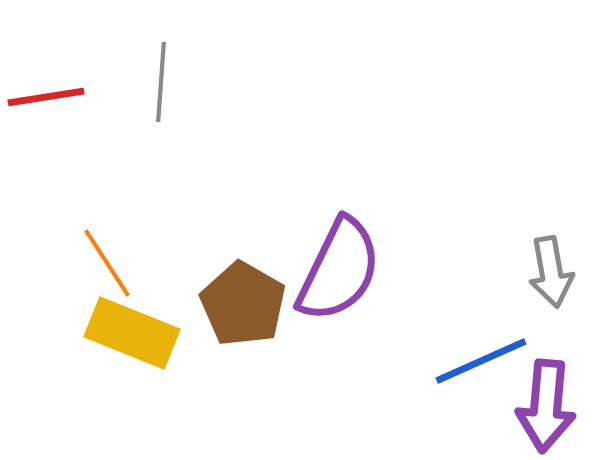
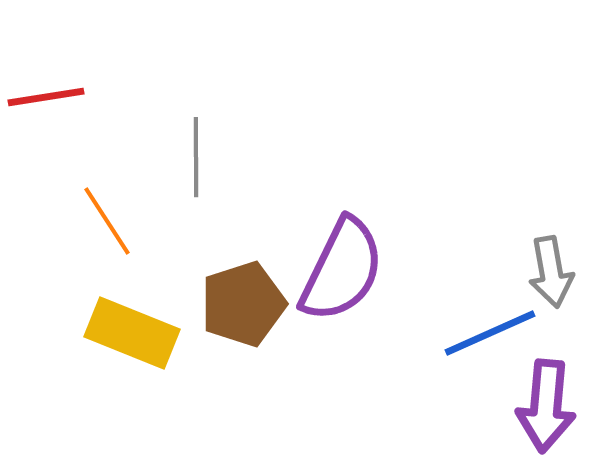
gray line: moved 35 px right, 75 px down; rotated 4 degrees counterclockwise
orange line: moved 42 px up
purple semicircle: moved 3 px right
brown pentagon: rotated 24 degrees clockwise
blue line: moved 9 px right, 28 px up
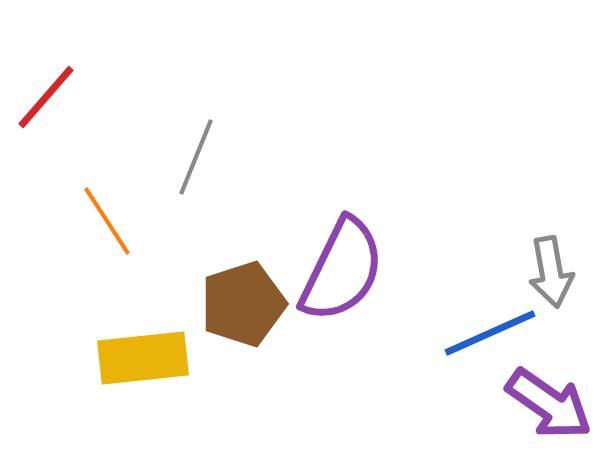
red line: rotated 40 degrees counterclockwise
gray line: rotated 22 degrees clockwise
yellow rectangle: moved 11 px right, 25 px down; rotated 28 degrees counterclockwise
purple arrow: moved 3 px right, 2 px up; rotated 60 degrees counterclockwise
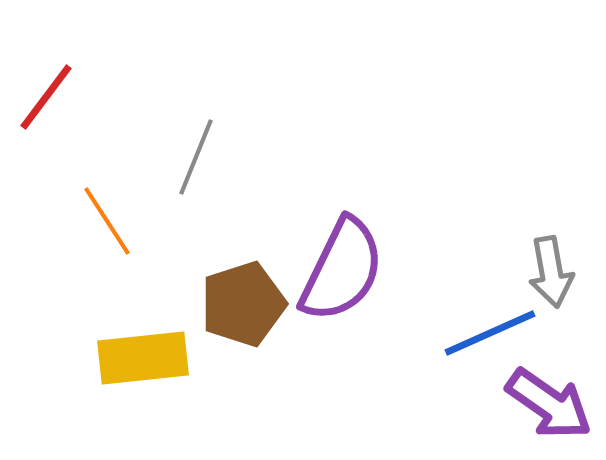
red line: rotated 4 degrees counterclockwise
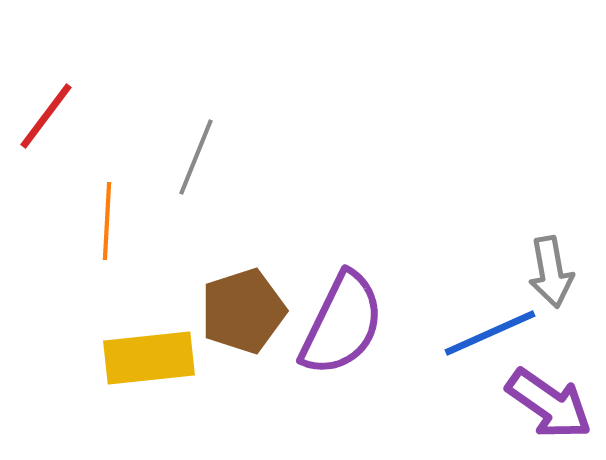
red line: moved 19 px down
orange line: rotated 36 degrees clockwise
purple semicircle: moved 54 px down
brown pentagon: moved 7 px down
yellow rectangle: moved 6 px right
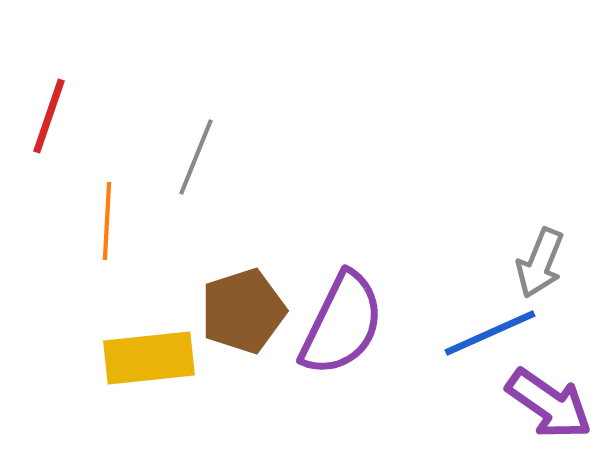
red line: moved 3 px right; rotated 18 degrees counterclockwise
gray arrow: moved 11 px left, 9 px up; rotated 32 degrees clockwise
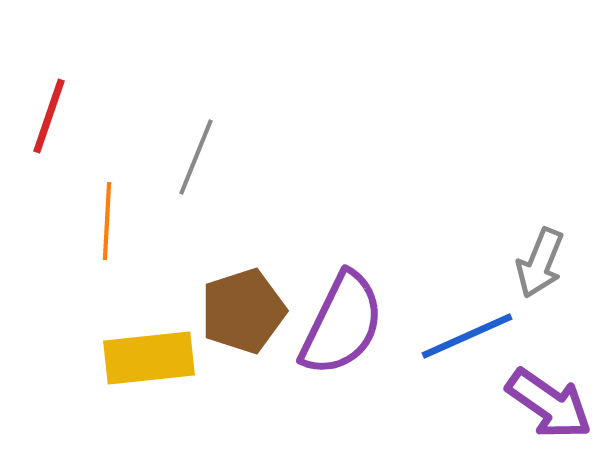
blue line: moved 23 px left, 3 px down
